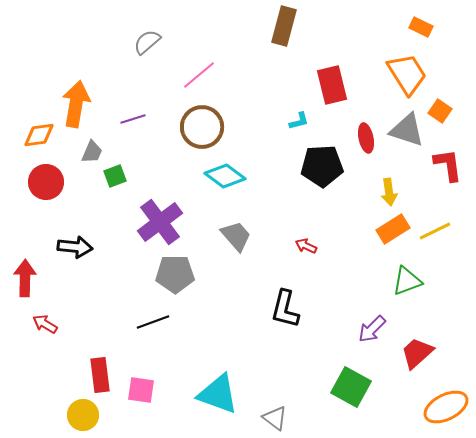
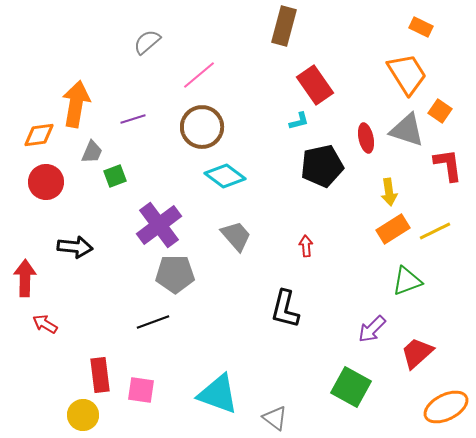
red rectangle at (332, 85): moved 17 px left; rotated 21 degrees counterclockwise
black pentagon at (322, 166): rotated 9 degrees counterclockwise
purple cross at (160, 222): moved 1 px left, 3 px down
red arrow at (306, 246): rotated 60 degrees clockwise
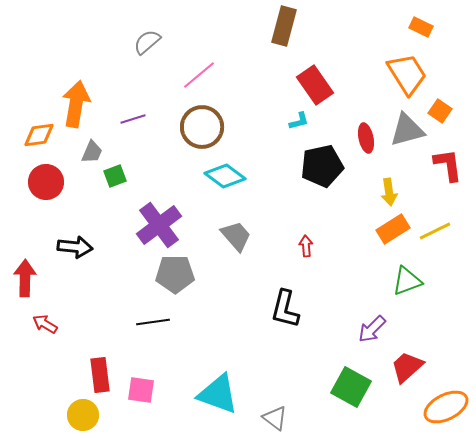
gray triangle at (407, 130): rotated 33 degrees counterclockwise
black line at (153, 322): rotated 12 degrees clockwise
red trapezoid at (417, 353): moved 10 px left, 14 px down
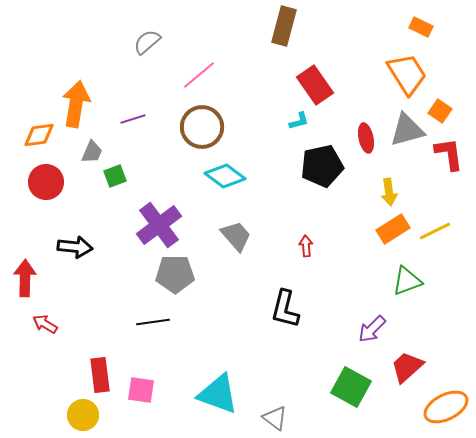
red L-shape at (448, 165): moved 1 px right, 11 px up
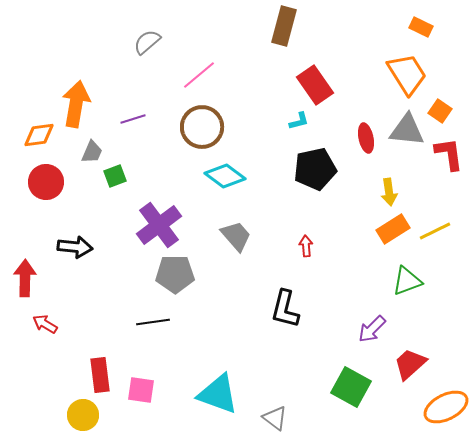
gray triangle at (407, 130): rotated 21 degrees clockwise
black pentagon at (322, 166): moved 7 px left, 3 px down
red trapezoid at (407, 367): moved 3 px right, 3 px up
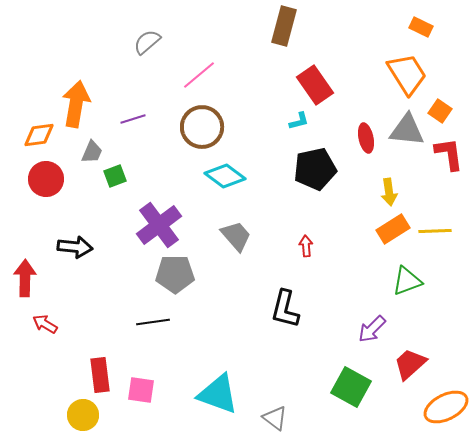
red circle at (46, 182): moved 3 px up
yellow line at (435, 231): rotated 24 degrees clockwise
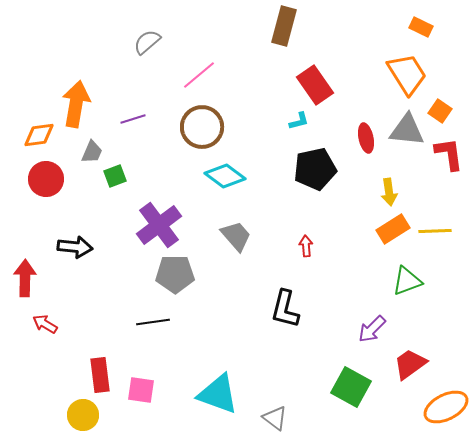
red trapezoid at (410, 364): rotated 6 degrees clockwise
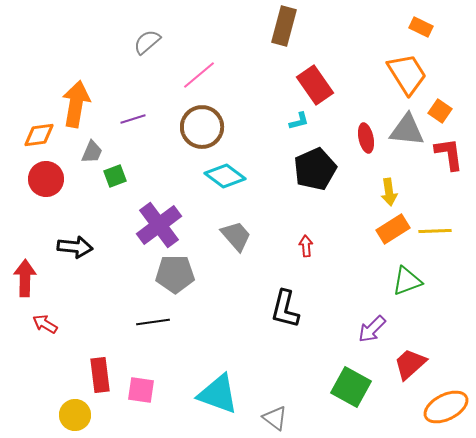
black pentagon at (315, 169): rotated 12 degrees counterclockwise
red trapezoid at (410, 364): rotated 6 degrees counterclockwise
yellow circle at (83, 415): moved 8 px left
